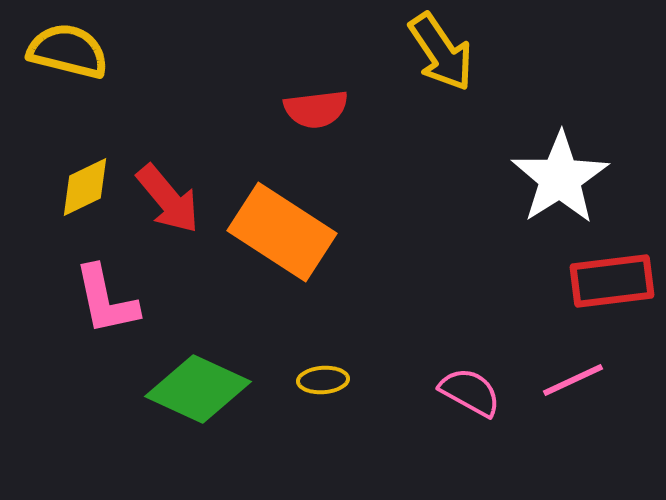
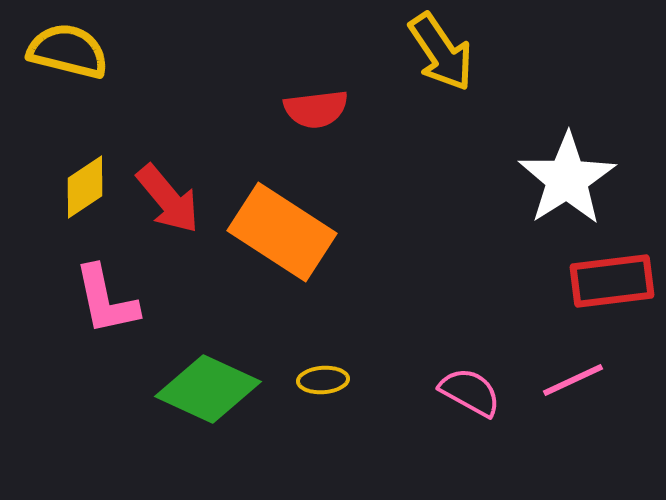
white star: moved 7 px right, 1 px down
yellow diamond: rotated 8 degrees counterclockwise
green diamond: moved 10 px right
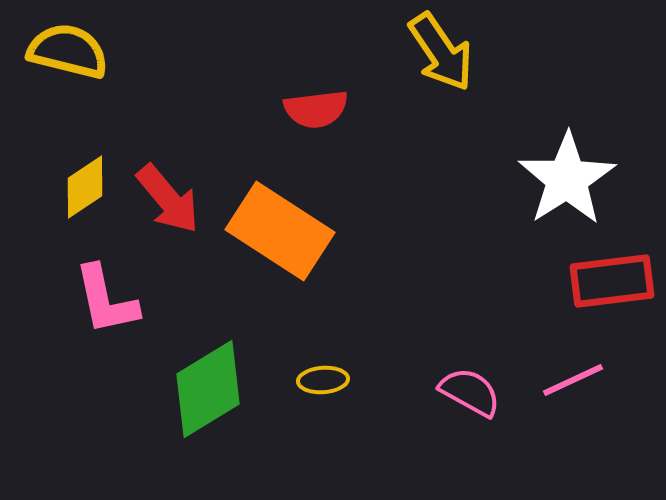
orange rectangle: moved 2 px left, 1 px up
green diamond: rotated 56 degrees counterclockwise
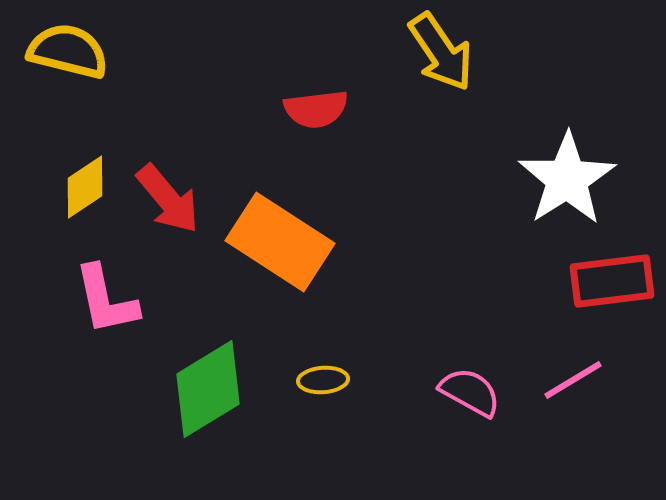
orange rectangle: moved 11 px down
pink line: rotated 6 degrees counterclockwise
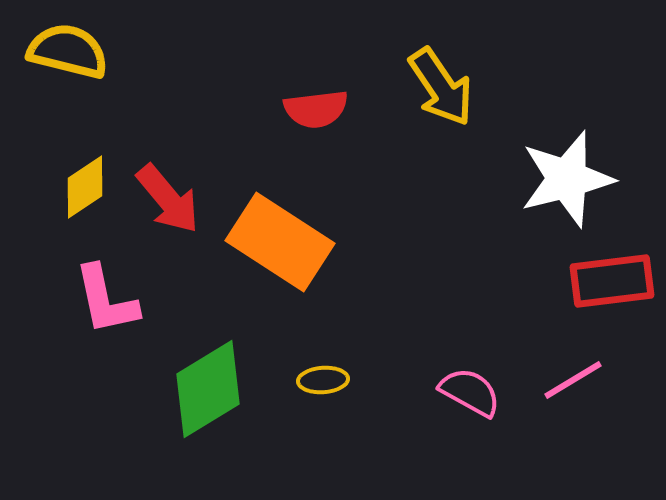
yellow arrow: moved 35 px down
white star: rotated 18 degrees clockwise
